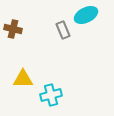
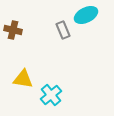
brown cross: moved 1 px down
yellow triangle: rotated 10 degrees clockwise
cyan cross: rotated 25 degrees counterclockwise
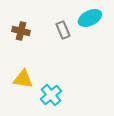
cyan ellipse: moved 4 px right, 3 px down
brown cross: moved 8 px right, 1 px down
